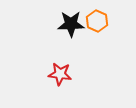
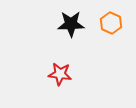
orange hexagon: moved 14 px right, 2 px down
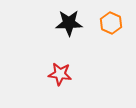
black star: moved 2 px left, 1 px up
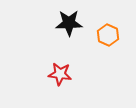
orange hexagon: moved 3 px left, 12 px down
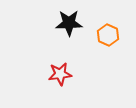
red star: rotated 15 degrees counterclockwise
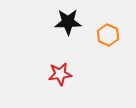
black star: moved 1 px left, 1 px up
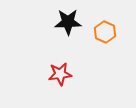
orange hexagon: moved 3 px left, 3 px up
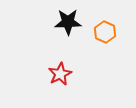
red star: rotated 20 degrees counterclockwise
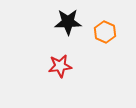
red star: moved 8 px up; rotated 20 degrees clockwise
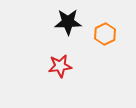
orange hexagon: moved 2 px down; rotated 10 degrees clockwise
